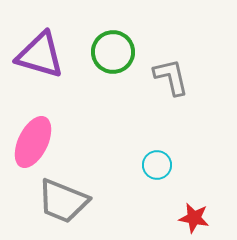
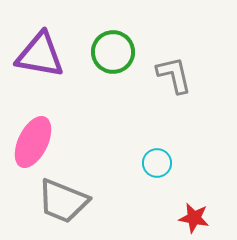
purple triangle: rotated 6 degrees counterclockwise
gray L-shape: moved 3 px right, 2 px up
cyan circle: moved 2 px up
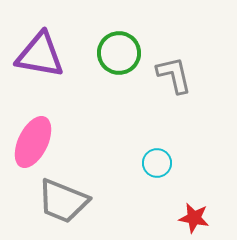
green circle: moved 6 px right, 1 px down
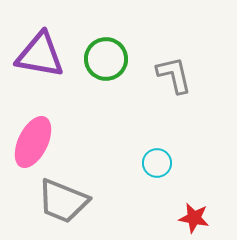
green circle: moved 13 px left, 6 px down
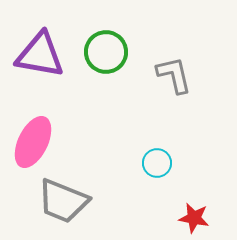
green circle: moved 7 px up
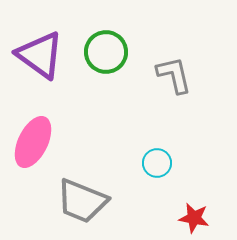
purple triangle: rotated 26 degrees clockwise
gray trapezoid: moved 19 px right
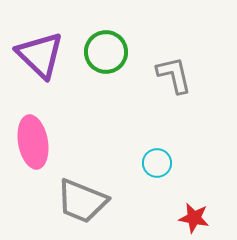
purple triangle: rotated 8 degrees clockwise
pink ellipse: rotated 36 degrees counterclockwise
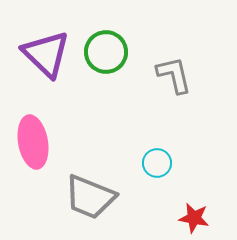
purple triangle: moved 6 px right, 1 px up
gray trapezoid: moved 8 px right, 4 px up
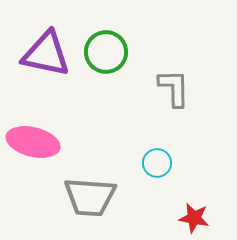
purple triangle: rotated 32 degrees counterclockwise
gray L-shape: moved 13 px down; rotated 12 degrees clockwise
pink ellipse: rotated 66 degrees counterclockwise
gray trapezoid: rotated 18 degrees counterclockwise
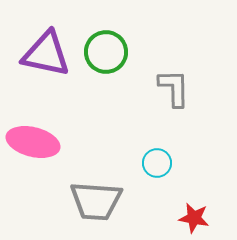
gray trapezoid: moved 6 px right, 4 px down
